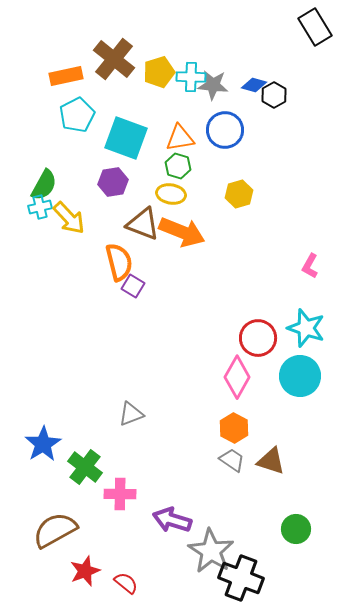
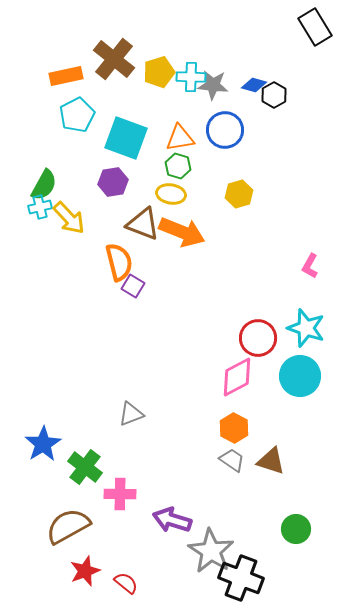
pink diamond at (237, 377): rotated 33 degrees clockwise
brown semicircle at (55, 530): moved 13 px right, 4 px up
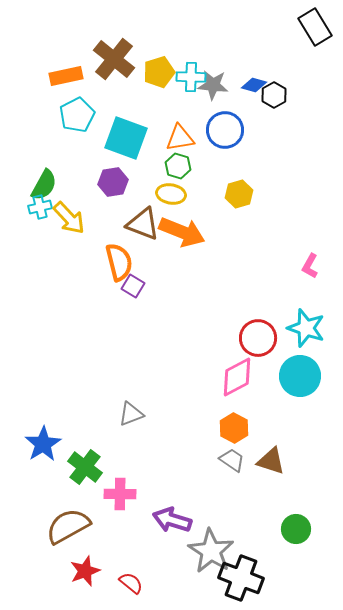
red semicircle at (126, 583): moved 5 px right
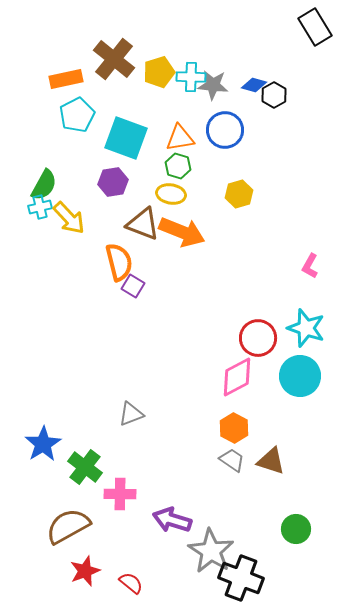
orange rectangle at (66, 76): moved 3 px down
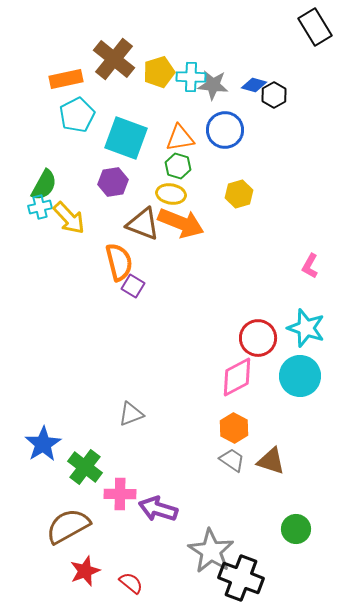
orange arrow at (182, 232): moved 1 px left, 9 px up
purple arrow at (172, 520): moved 14 px left, 11 px up
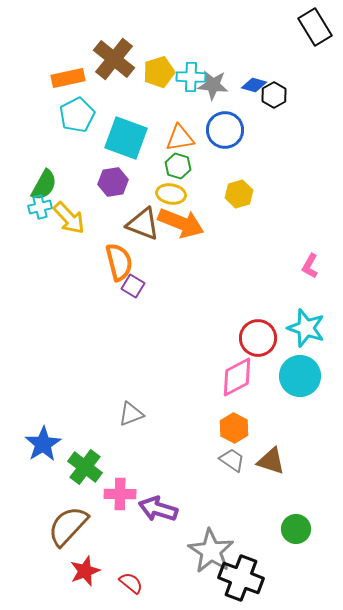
orange rectangle at (66, 79): moved 2 px right, 1 px up
brown semicircle at (68, 526): rotated 18 degrees counterclockwise
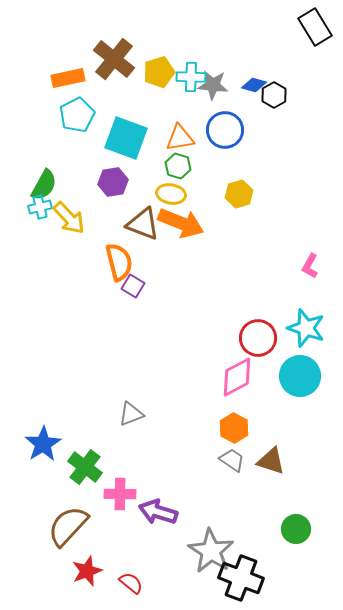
purple arrow at (158, 509): moved 3 px down
red star at (85, 571): moved 2 px right
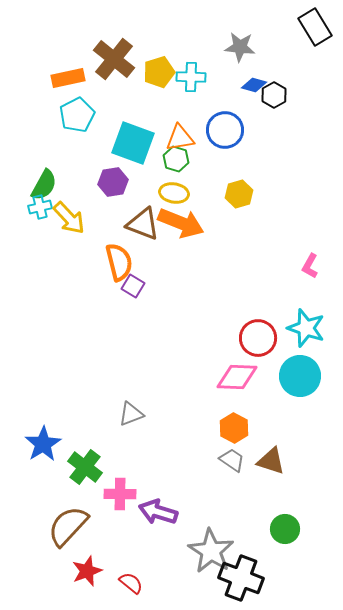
gray star at (213, 85): moved 27 px right, 38 px up
cyan square at (126, 138): moved 7 px right, 5 px down
green hexagon at (178, 166): moved 2 px left, 7 px up
yellow ellipse at (171, 194): moved 3 px right, 1 px up
pink diamond at (237, 377): rotated 30 degrees clockwise
green circle at (296, 529): moved 11 px left
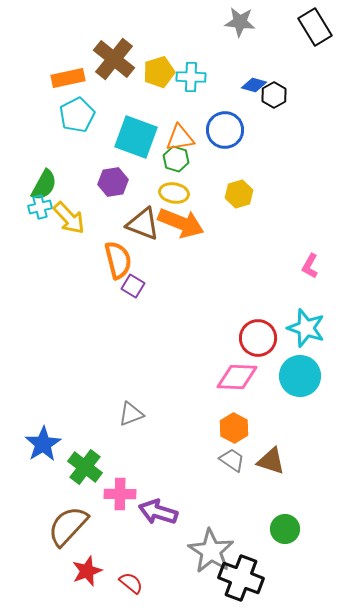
gray star at (240, 47): moved 25 px up
cyan square at (133, 143): moved 3 px right, 6 px up
orange semicircle at (119, 262): moved 1 px left, 2 px up
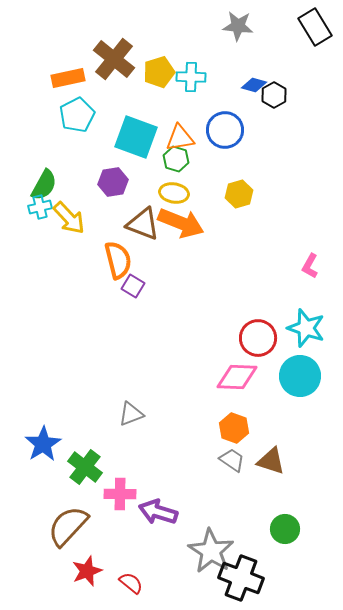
gray star at (240, 22): moved 2 px left, 4 px down
orange hexagon at (234, 428): rotated 8 degrees counterclockwise
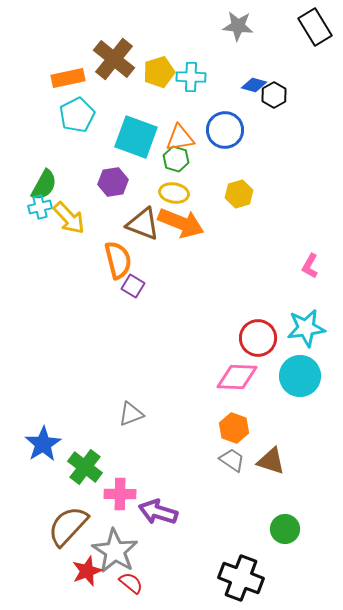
cyan star at (306, 328): rotated 27 degrees counterclockwise
gray star at (211, 551): moved 96 px left
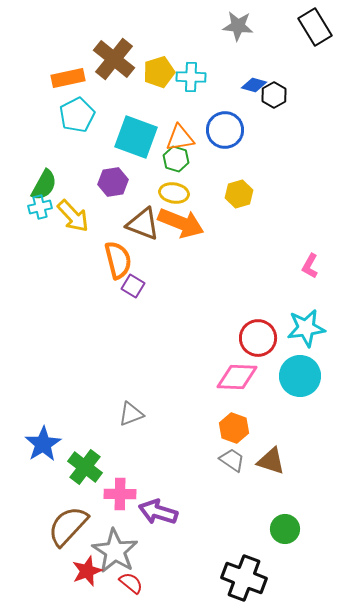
yellow arrow at (69, 218): moved 4 px right, 2 px up
black cross at (241, 578): moved 3 px right
